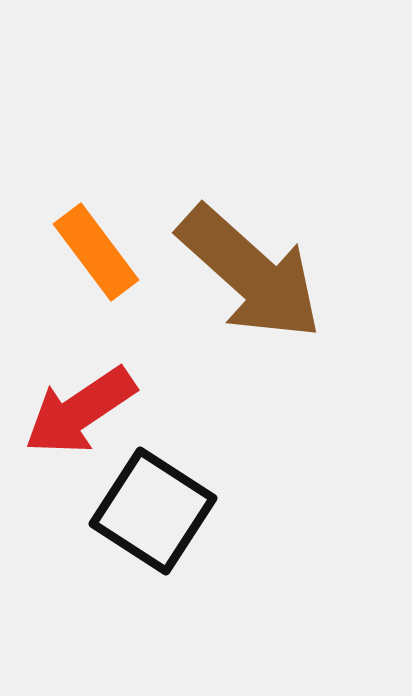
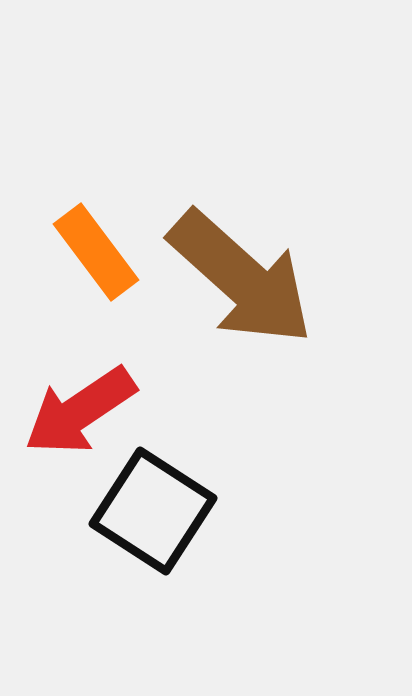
brown arrow: moved 9 px left, 5 px down
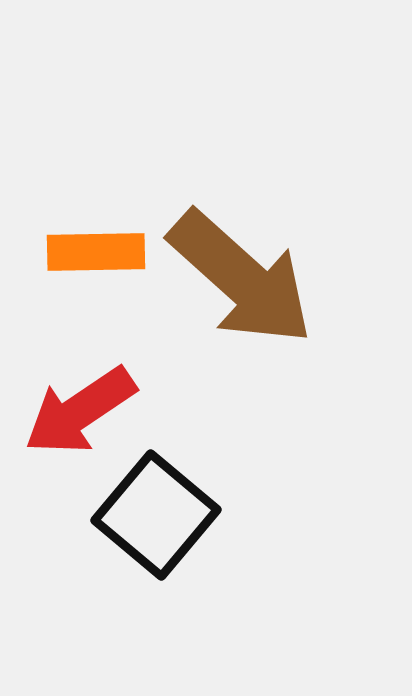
orange rectangle: rotated 54 degrees counterclockwise
black square: moved 3 px right, 4 px down; rotated 7 degrees clockwise
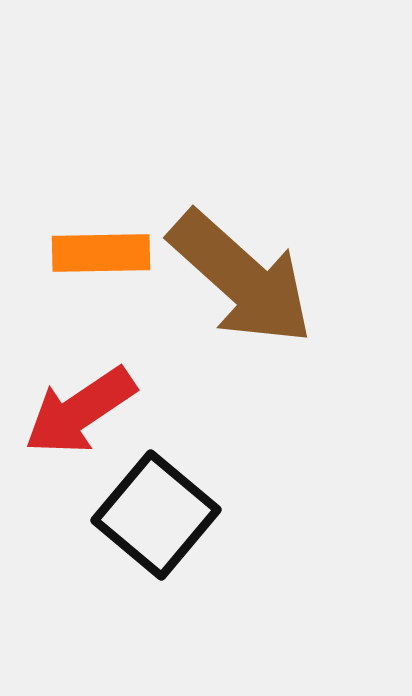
orange rectangle: moved 5 px right, 1 px down
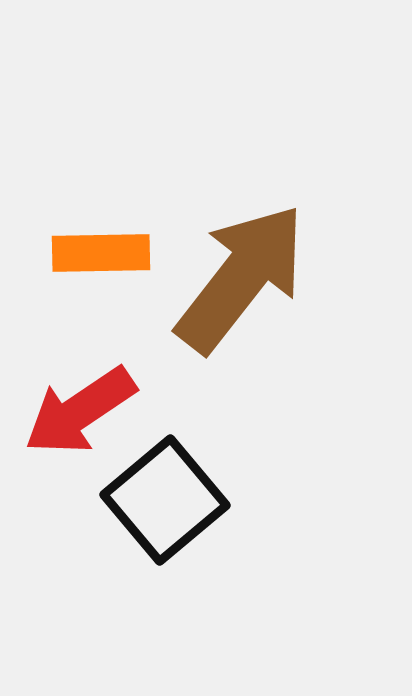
brown arrow: rotated 94 degrees counterclockwise
black square: moved 9 px right, 15 px up; rotated 10 degrees clockwise
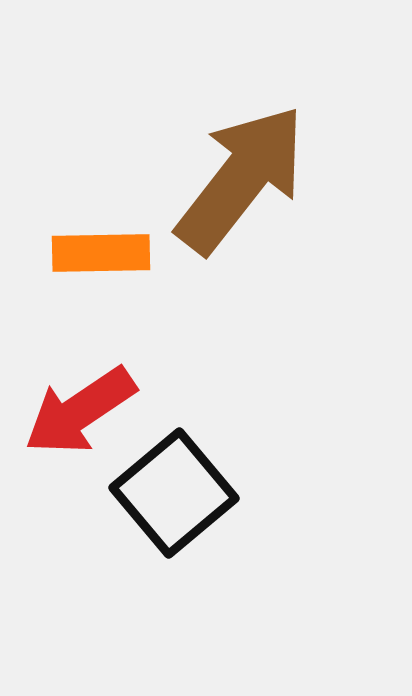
brown arrow: moved 99 px up
black square: moved 9 px right, 7 px up
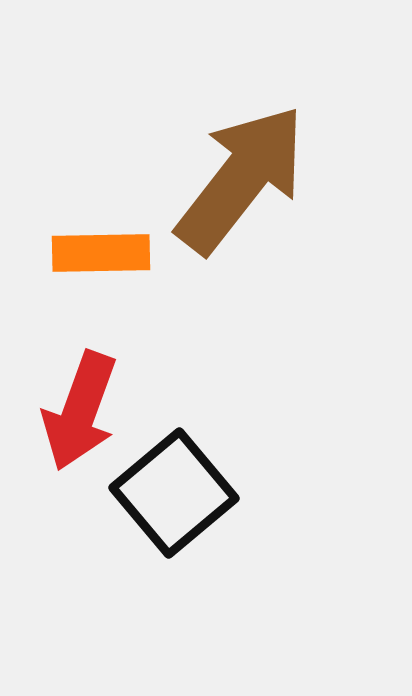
red arrow: rotated 36 degrees counterclockwise
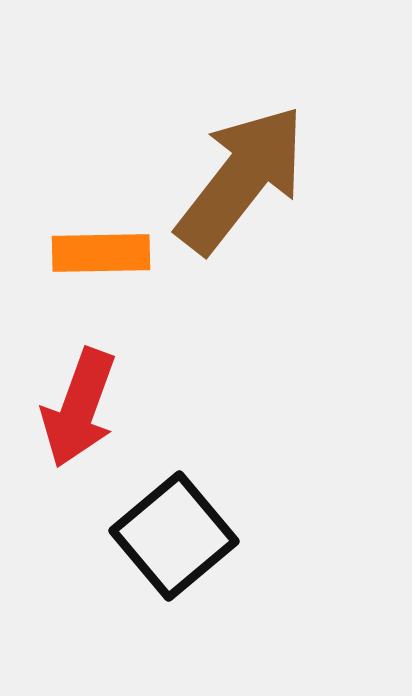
red arrow: moved 1 px left, 3 px up
black square: moved 43 px down
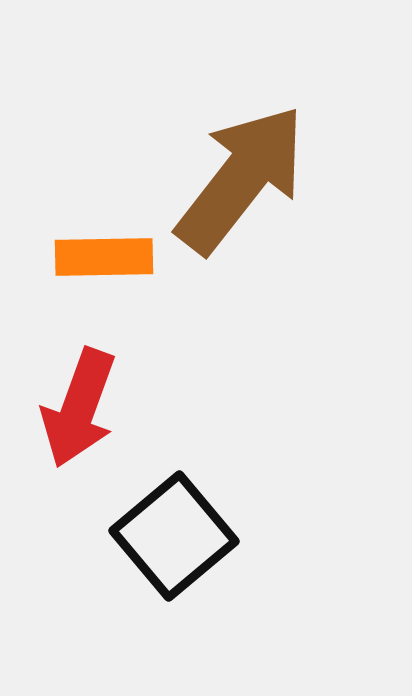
orange rectangle: moved 3 px right, 4 px down
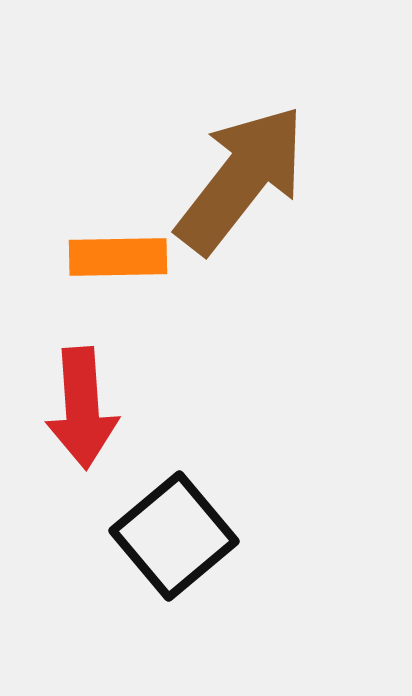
orange rectangle: moved 14 px right
red arrow: moved 3 px right; rotated 24 degrees counterclockwise
